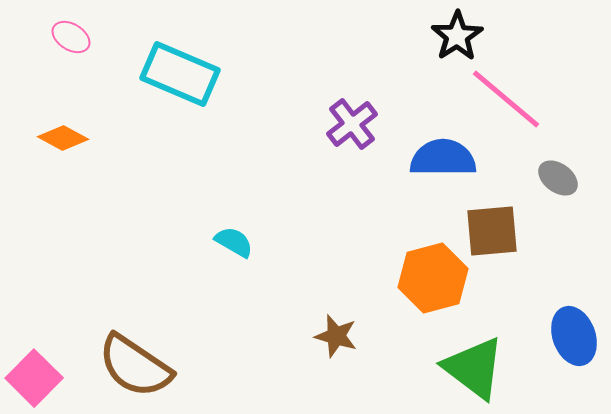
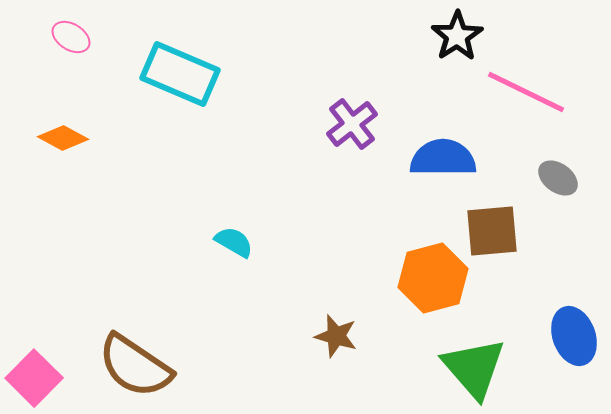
pink line: moved 20 px right, 7 px up; rotated 14 degrees counterclockwise
green triangle: rotated 12 degrees clockwise
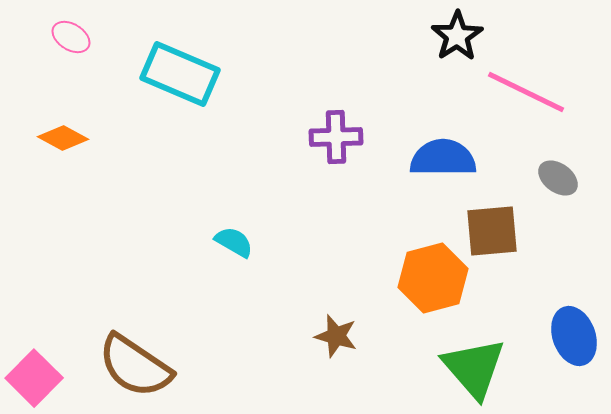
purple cross: moved 16 px left, 13 px down; rotated 36 degrees clockwise
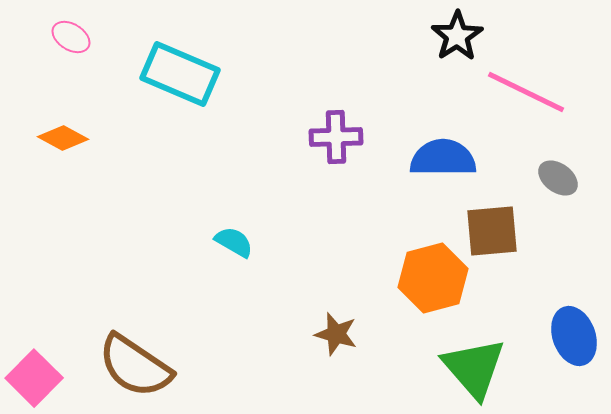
brown star: moved 2 px up
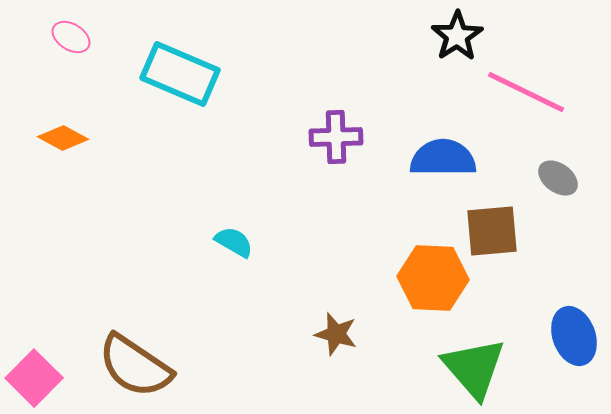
orange hexagon: rotated 18 degrees clockwise
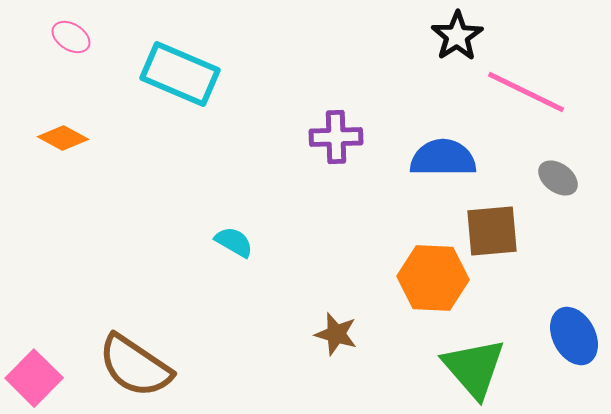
blue ellipse: rotated 8 degrees counterclockwise
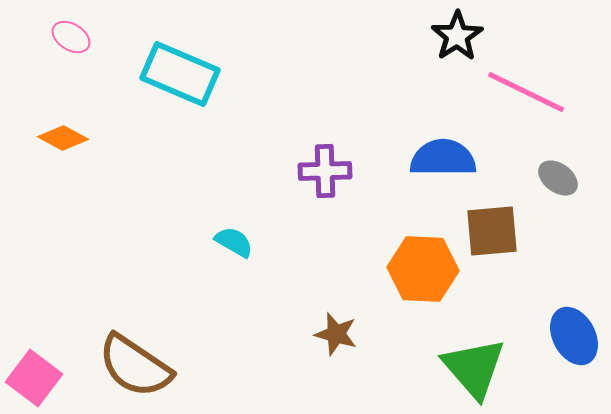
purple cross: moved 11 px left, 34 px down
orange hexagon: moved 10 px left, 9 px up
pink square: rotated 8 degrees counterclockwise
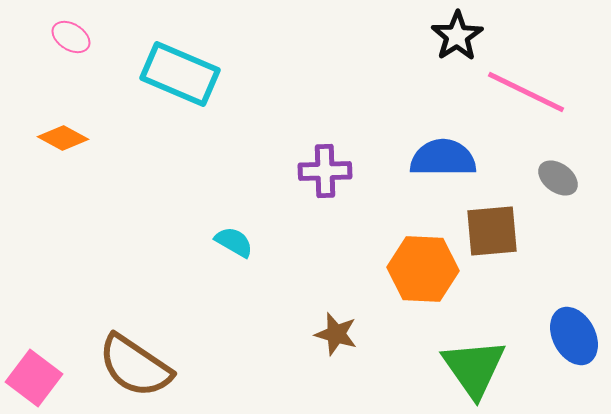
green triangle: rotated 6 degrees clockwise
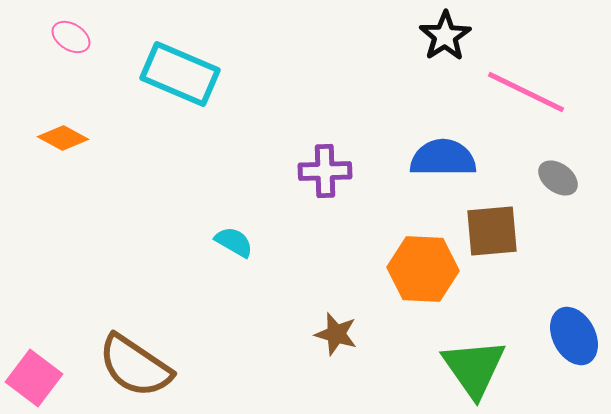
black star: moved 12 px left
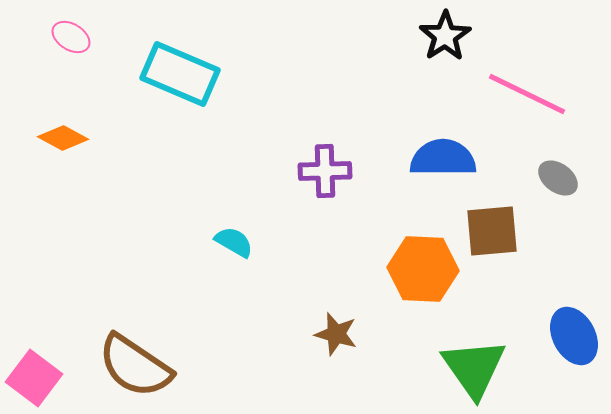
pink line: moved 1 px right, 2 px down
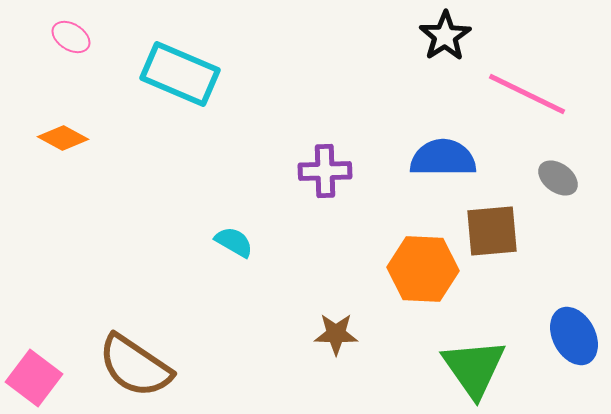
brown star: rotated 15 degrees counterclockwise
